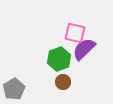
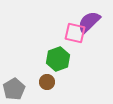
purple semicircle: moved 5 px right, 27 px up
green hexagon: moved 1 px left
brown circle: moved 16 px left
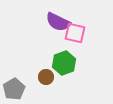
purple semicircle: moved 31 px left; rotated 110 degrees counterclockwise
green hexagon: moved 6 px right, 4 px down
brown circle: moved 1 px left, 5 px up
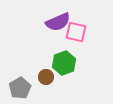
purple semicircle: rotated 50 degrees counterclockwise
pink square: moved 1 px right, 1 px up
gray pentagon: moved 6 px right, 1 px up
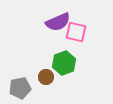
gray pentagon: rotated 20 degrees clockwise
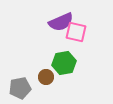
purple semicircle: moved 3 px right
green hexagon: rotated 10 degrees clockwise
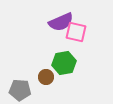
gray pentagon: moved 2 px down; rotated 15 degrees clockwise
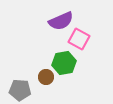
purple semicircle: moved 1 px up
pink square: moved 3 px right, 7 px down; rotated 15 degrees clockwise
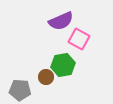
green hexagon: moved 1 px left, 2 px down
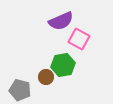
gray pentagon: rotated 10 degrees clockwise
